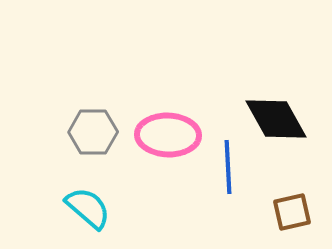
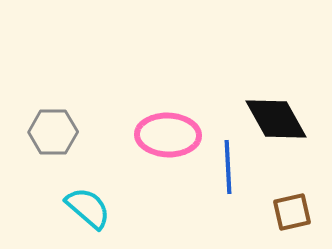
gray hexagon: moved 40 px left
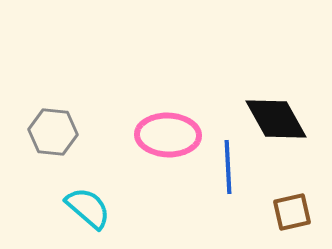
gray hexagon: rotated 6 degrees clockwise
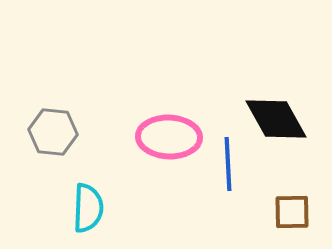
pink ellipse: moved 1 px right, 2 px down
blue line: moved 3 px up
cyan semicircle: rotated 51 degrees clockwise
brown square: rotated 12 degrees clockwise
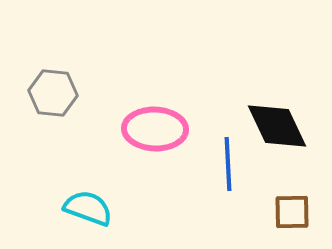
black diamond: moved 1 px right, 7 px down; rotated 4 degrees clockwise
gray hexagon: moved 39 px up
pink ellipse: moved 14 px left, 8 px up
cyan semicircle: rotated 72 degrees counterclockwise
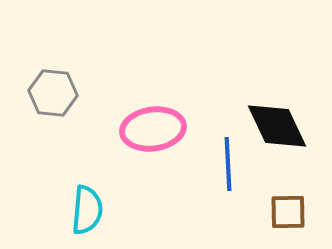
pink ellipse: moved 2 px left; rotated 10 degrees counterclockwise
cyan semicircle: moved 1 px left, 2 px down; rotated 75 degrees clockwise
brown square: moved 4 px left
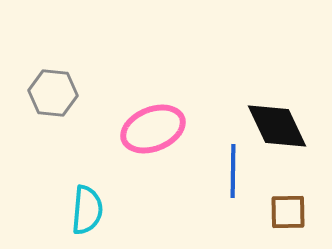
pink ellipse: rotated 14 degrees counterclockwise
blue line: moved 5 px right, 7 px down; rotated 4 degrees clockwise
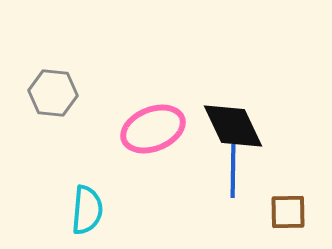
black diamond: moved 44 px left
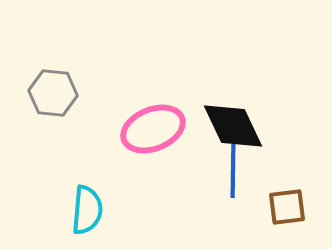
brown square: moved 1 px left, 5 px up; rotated 6 degrees counterclockwise
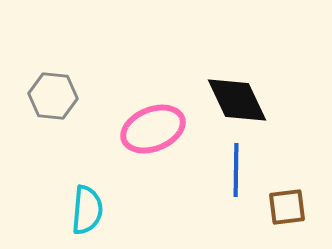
gray hexagon: moved 3 px down
black diamond: moved 4 px right, 26 px up
blue line: moved 3 px right, 1 px up
